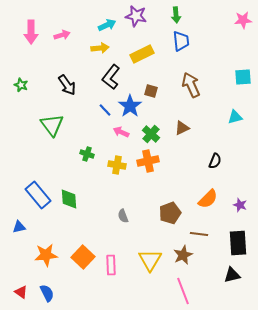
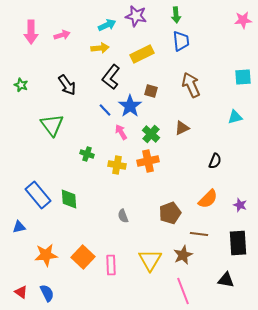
pink arrow at (121, 132): rotated 35 degrees clockwise
black triangle at (232, 275): moved 6 px left, 5 px down; rotated 24 degrees clockwise
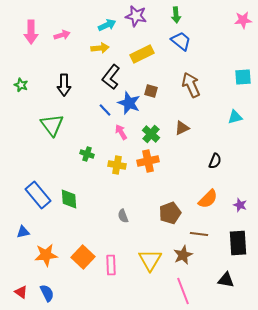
blue trapezoid at (181, 41): rotated 45 degrees counterclockwise
black arrow at (67, 85): moved 3 px left; rotated 35 degrees clockwise
blue star at (130, 106): moved 1 px left, 3 px up; rotated 15 degrees counterclockwise
blue triangle at (19, 227): moved 4 px right, 5 px down
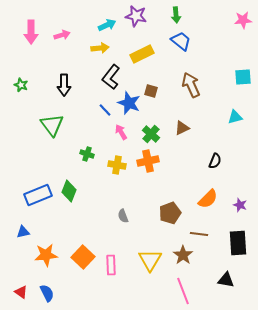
blue rectangle at (38, 195): rotated 72 degrees counterclockwise
green diamond at (69, 199): moved 8 px up; rotated 25 degrees clockwise
brown star at (183, 255): rotated 12 degrees counterclockwise
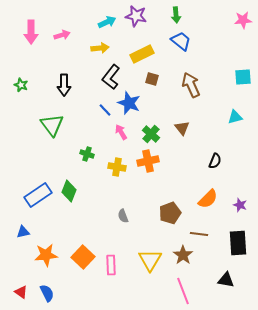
cyan arrow at (107, 25): moved 3 px up
brown square at (151, 91): moved 1 px right, 12 px up
brown triangle at (182, 128): rotated 42 degrees counterclockwise
yellow cross at (117, 165): moved 2 px down
blue rectangle at (38, 195): rotated 12 degrees counterclockwise
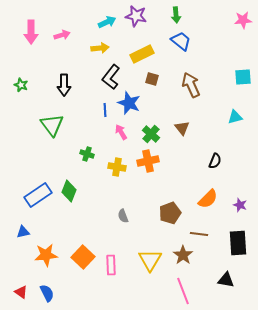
blue line at (105, 110): rotated 40 degrees clockwise
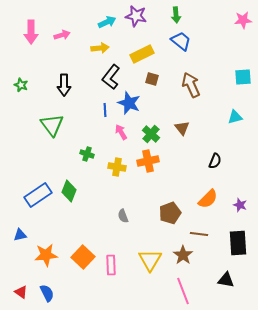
blue triangle at (23, 232): moved 3 px left, 3 px down
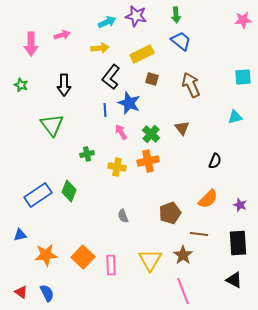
pink arrow at (31, 32): moved 12 px down
green cross at (87, 154): rotated 32 degrees counterclockwise
black triangle at (226, 280): moved 8 px right; rotated 18 degrees clockwise
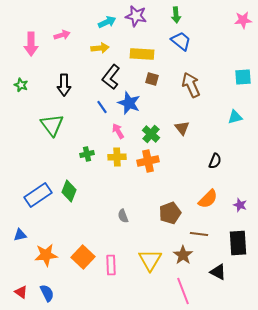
yellow rectangle at (142, 54): rotated 30 degrees clockwise
blue line at (105, 110): moved 3 px left, 3 px up; rotated 32 degrees counterclockwise
pink arrow at (121, 132): moved 3 px left, 1 px up
yellow cross at (117, 167): moved 10 px up; rotated 12 degrees counterclockwise
black triangle at (234, 280): moved 16 px left, 8 px up
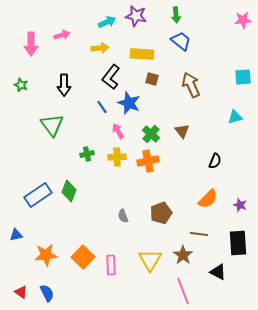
brown triangle at (182, 128): moved 3 px down
brown pentagon at (170, 213): moved 9 px left
blue triangle at (20, 235): moved 4 px left
